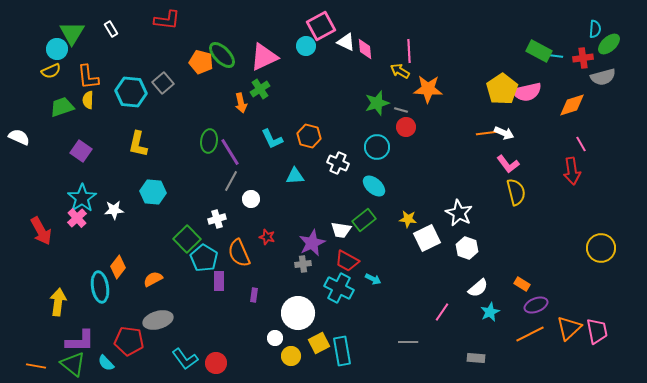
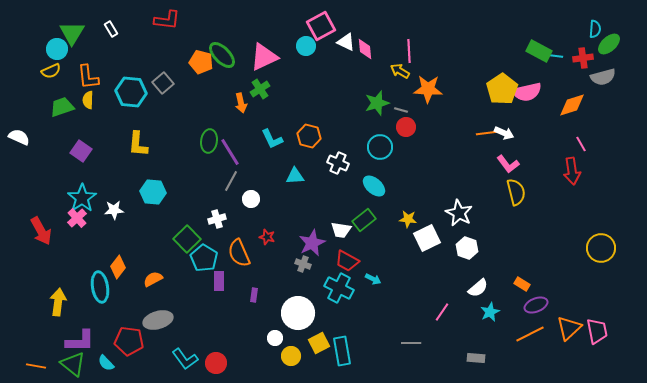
yellow L-shape at (138, 144): rotated 8 degrees counterclockwise
cyan circle at (377, 147): moved 3 px right
gray cross at (303, 264): rotated 28 degrees clockwise
gray line at (408, 342): moved 3 px right, 1 px down
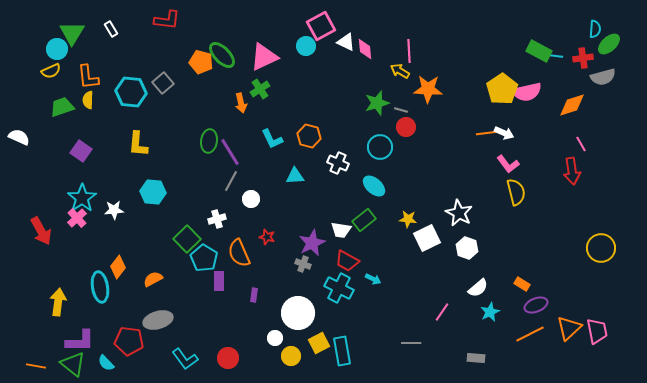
red circle at (216, 363): moved 12 px right, 5 px up
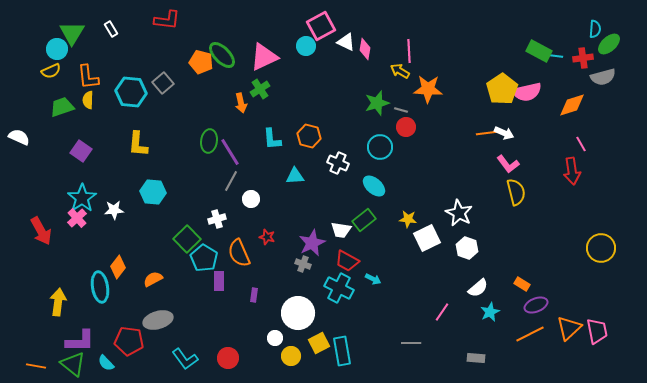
pink diamond at (365, 49): rotated 15 degrees clockwise
cyan L-shape at (272, 139): rotated 20 degrees clockwise
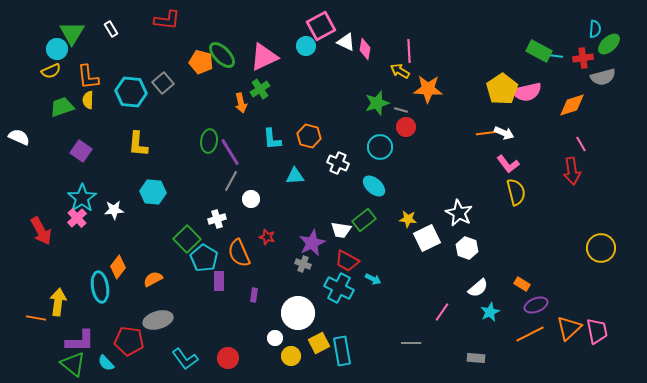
orange line at (36, 366): moved 48 px up
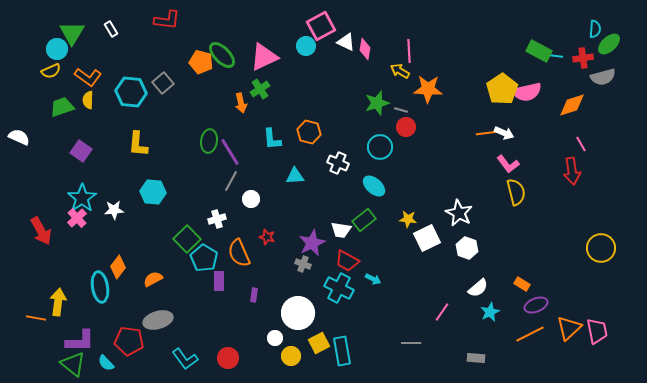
orange L-shape at (88, 77): rotated 48 degrees counterclockwise
orange hexagon at (309, 136): moved 4 px up
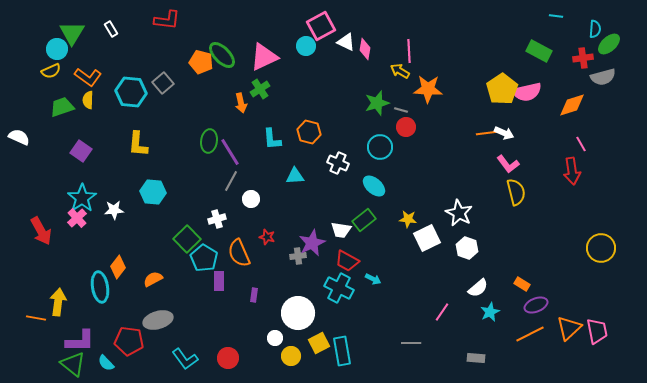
cyan line at (556, 56): moved 40 px up
gray cross at (303, 264): moved 5 px left, 8 px up; rotated 28 degrees counterclockwise
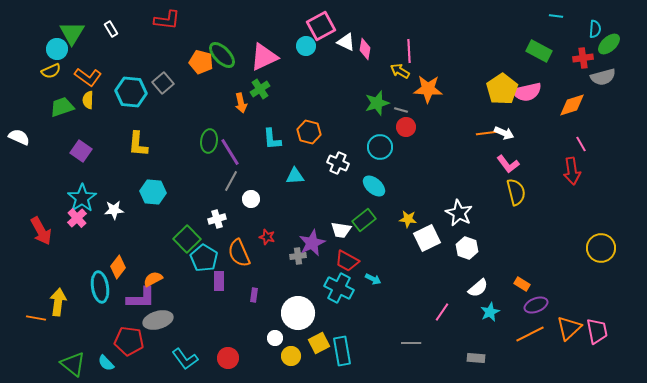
purple L-shape at (80, 341): moved 61 px right, 43 px up
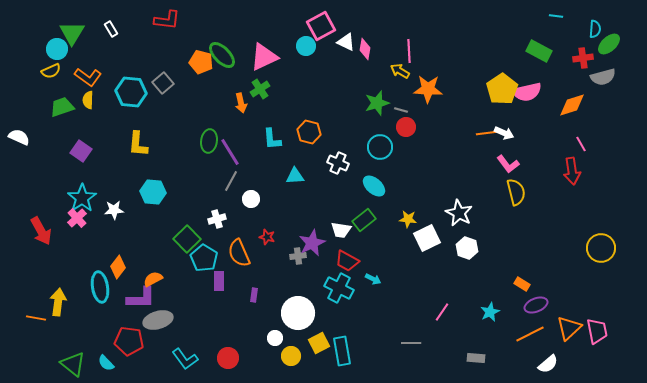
white semicircle at (478, 288): moved 70 px right, 76 px down
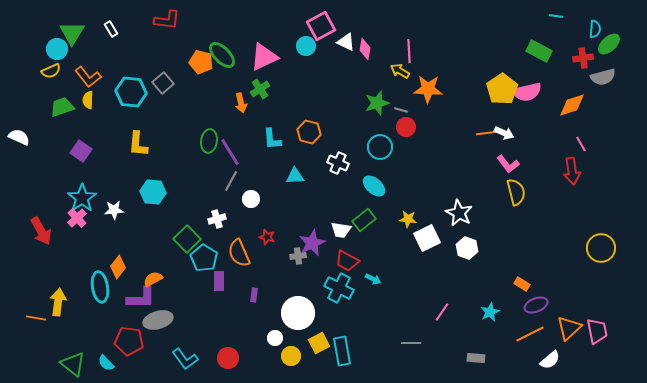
orange L-shape at (88, 77): rotated 16 degrees clockwise
white semicircle at (548, 364): moved 2 px right, 4 px up
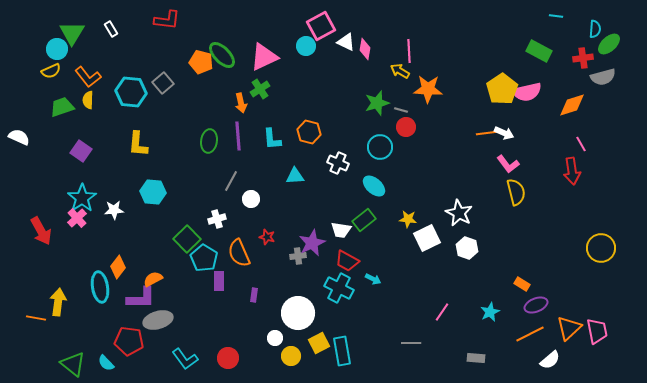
purple line at (230, 152): moved 8 px right, 16 px up; rotated 28 degrees clockwise
